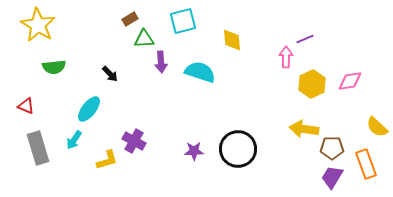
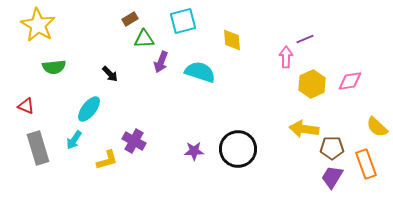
purple arrow: rotated 25 degrees clockwise
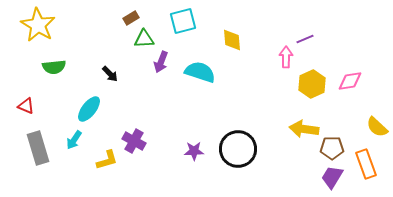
brown rectangle: moved 1 px right, 1 px up
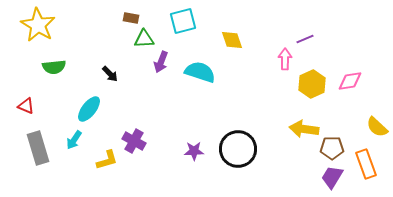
brown rectangle: rotated 42 degrees clockwise
yellow diamond: rotated 15 degrees counterclockwise
pink arrow: moved 1 px left, 2 px down
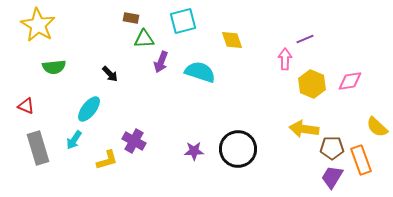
yellow hexagon: rotated 12 degrees counterclockwise
orange rectangle: moved 5 px left, 4 px up
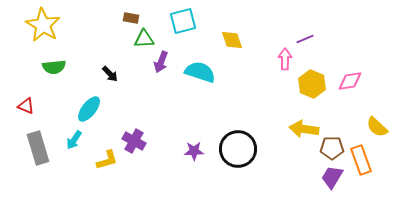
yellow star: moved 5 px right
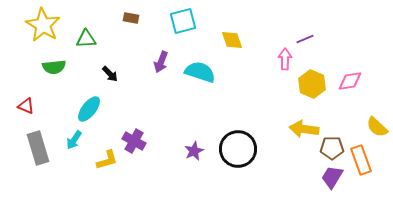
green triangle: moved 58 px left
purple star: rotated 24 degrees counterclockwise
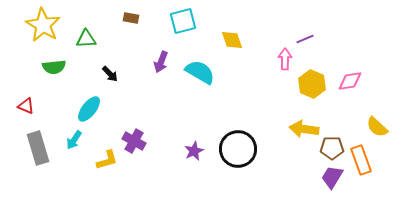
cyan semicircle: rotated 12 degrees clockwise
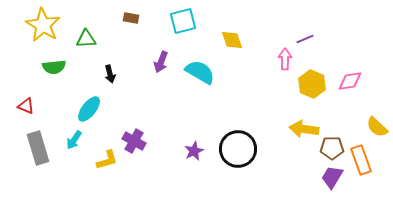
black arrow: rotated 30 degrees clockwise
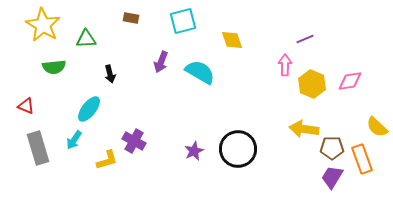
pink arrow: moved 6 px down
orange rectangle: moved 1 px right, 1 px up
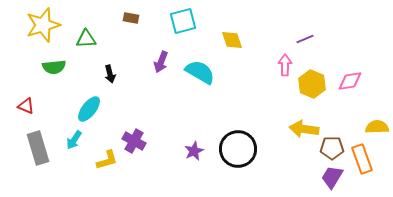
yellow star: rotated 24 degrees clockwise
yellow semicircle: rotated 135 degrees clockwise
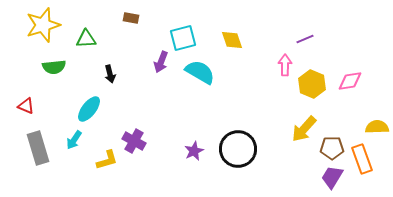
cyan square: moved 17 px down
yellow arrow: rotated 56 degrees counterclockwise
